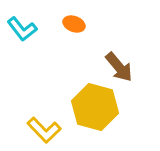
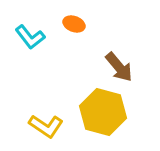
cyan L-shape: moved 8 px right, 8 px down
yellow hexagon: moved 8 px right, 5 px down
yellow L-shape: moved 2 px right, 4 px up; rotated 12 degrees counterclockwise
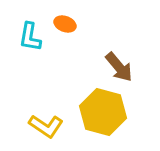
orange ellipse: moved 9 px left
cyan L-shape: rotated 48 degrees clockwise
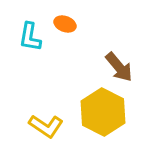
yellow hexagon: rotated 12 degrees clockwise
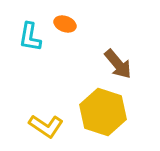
brown arrow: moved 1 px left, 3 px up
yellow hexagon: rotated 9 degrees counterclockwise
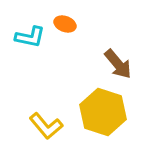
cyan L-shape: rotated 88 degrees counterclockwise
yellow L-shape: rotated 16 degrees clockwise
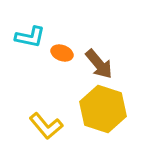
orange ellipse: moved 3 px left, 29 px down
brown arrow: moved 19 px left
yellow hexagon: moved 3 px up
